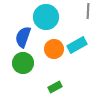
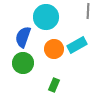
green rectangle: moved 1 px left, 2 px up; rotated 40 degrees counterclockwise
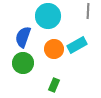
cyan circle: moved 2 px right, 1 px up
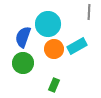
gray line: moved 1 px right, 1 px down
cyan circle: moved 8 px down
cyan rectangle: moved 1 px down
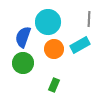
gray line: moved 7 px down
cyan circle: moved 2 px up
cyan rectangle: moved 3 px right, 1 px up
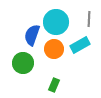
cyan circle: moved 8 px right
blue semicircle: moved 9 px right, 2 px up
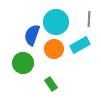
green rectangle: moved 3 px left, 1 px up; rotated 56 degrees counterclockwise
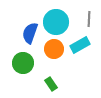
blue semicircle: moved 2 px left, 2 px up
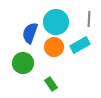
orange circle: moved 2 px up
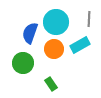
orange circle: moved 2 px down
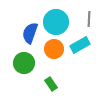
green circle: moved 1 px right
